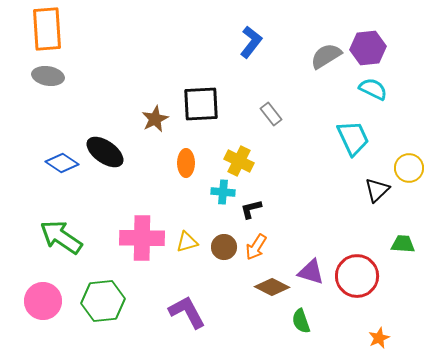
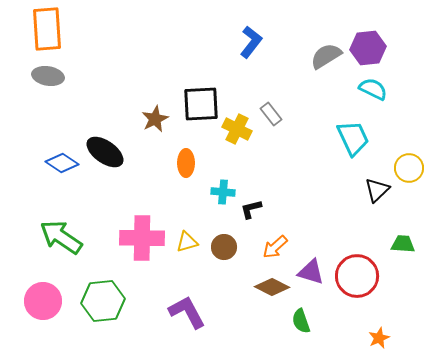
yellow cross: moved 2 px left, 32 px up
orange arrow: moved 19 px right; rotated 16 degrees clockwise
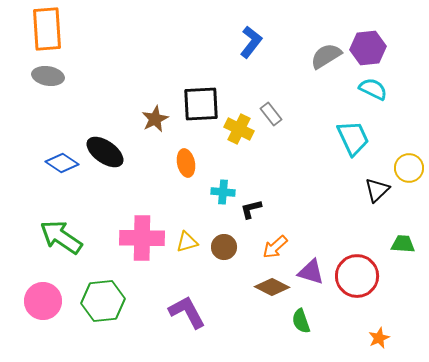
yellow cross: moved 2 px right
orange ellipse: rotated 12 degrees counterclockwise
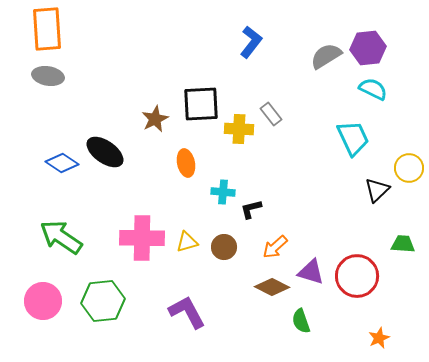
yellow cross: rotated 24 degrees counterclockwise
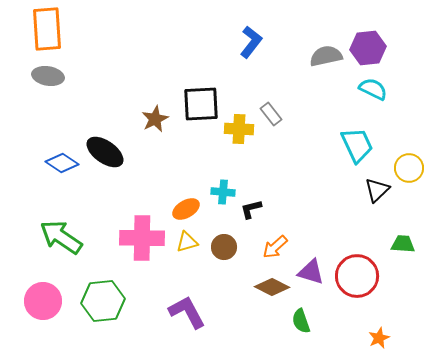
gray semicircle: rotated 20 degrees clockwise
cyan trapezoid: moved 4 px right, 7 px down
orange ellipse: moved 46 px down; rotated 72 degrees clockwise
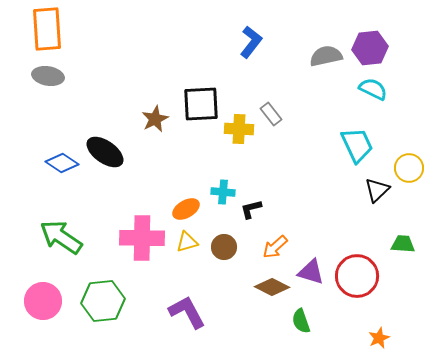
purple hexagon: moved 2 px right
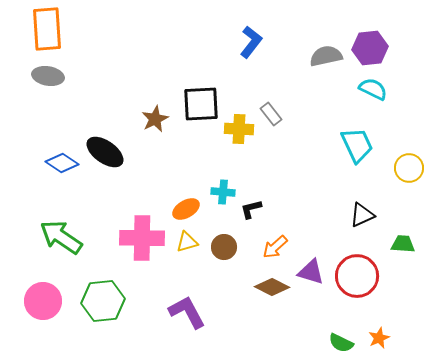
black triangle: moved 15 px left, 25 px down; rotated 20 degrees clockwise
green semicircle: moved 40 px right, 22 px down; rotated 45 degrees counterclockwise
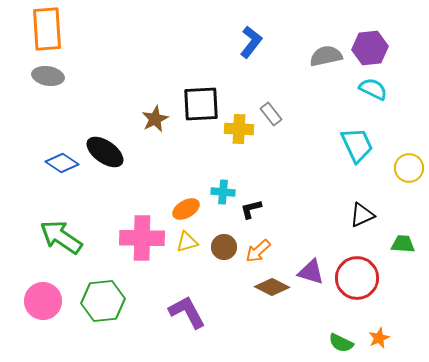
orange arrow: moved 17 px left, 4 px down
red circle: moved 2 px down
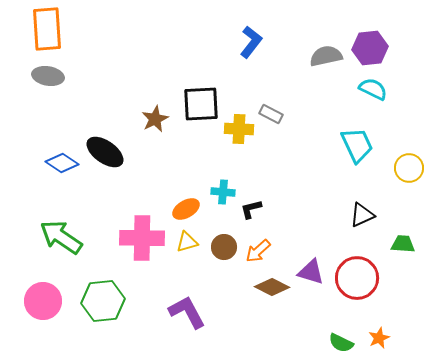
gray rectangle: rotated 25 degrees counterclockwise
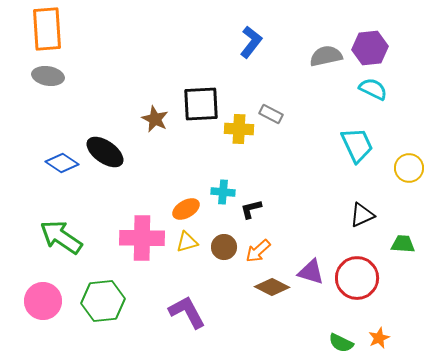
brown star: rotated 20 degrees counterclockwise
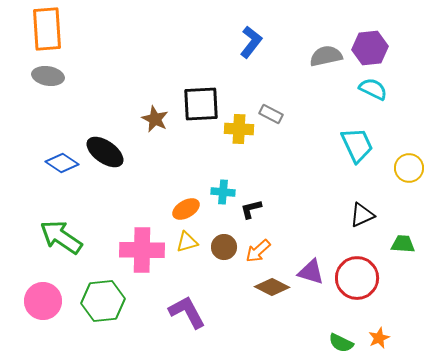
pink cross: moved 12 px down
